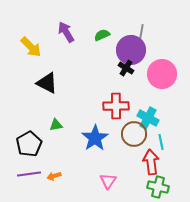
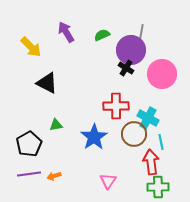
blue star: moved 1 px left, 1 px up
green cross: rotated 15 degrees counterclockwise
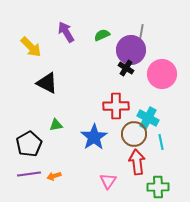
red arrow: moved 14 px left
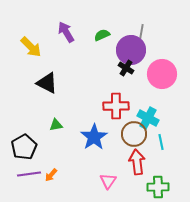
black pentagon: moved 5 px left, 3 px down
orange arrow: moved 3 px left, 1 px up; rotated 32 degrees counterclockwise
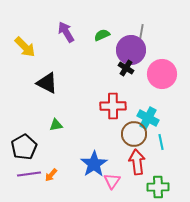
yellow arrow: moved 6 px left
red cross: moved 3 px left
blue star: moved 27 px down
pink triangle: moved 4 px right
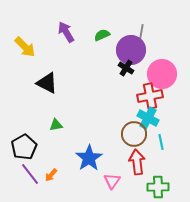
red cross: moved 37 px right, 10 px up; rotated 10 degrees counterclockwise
blue star: moved 5 px left, 6 px up
purple line: moved 1 px right; rotated 60 degrees clockwise
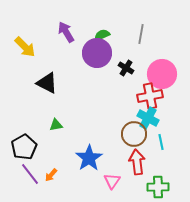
purple circle: moved 34 px left, 3 px down
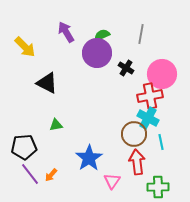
black pentagon: rotated 25 degrees clockwise
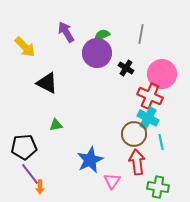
red cross: rotated 35 degrees clockwise
blue star: moved 1 px right, 2 px down; rotated 8 degrees clockwise
orange arrow: moved 11 px left, 12 px down; rotated 40 degrees counterclockwise
green cross: rotated 10 degrees clockwise
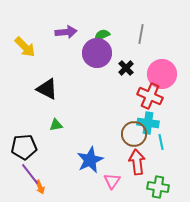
purple arrow: rotated 115 degrees clockwise
black cross: rotated 14 degrees clockwise
black triangle: moved 6 px down
cyan cross: moved 5 px down; rotated 20 degrees counterclockwise
orange arrow: rotated 24 degrees counterclockwise
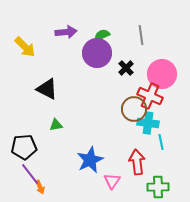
gray line: moved 1 px down; rotated 18 degrees counterclockwise
brown circle: moved 25 px up
green cross: rotated 10 degrees counterclockwise
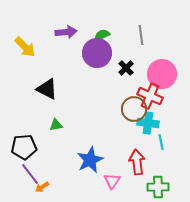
orange arrow: moved 2 px right; rotated 80 degrees clockwise
